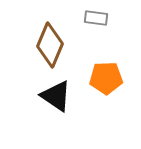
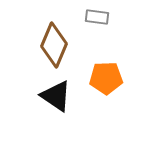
gray rectangle: moved 1 px right, 1 px up
brown diamond: moved 4 px right
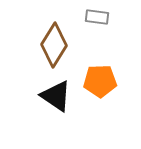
brown diamond: rotated 9 degrees clockwise
orange pentagon: moved 6 px left, 3 px down
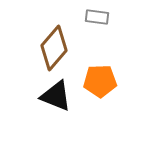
brown diamond: moved 3 px down; rotated 9 degrees clockwise
black triangle: rotated 12 degrees counterclockwise
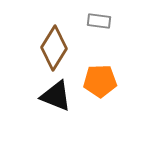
gray rectangle: moved 2 px right, 4 px down
brown diamond: rotated 9 degrees counterclockwise
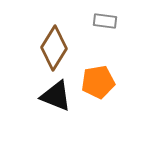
gray rectangle: moved 6 px right
orange pentagon: moved 2 px left, 1 px down; rotated 8 degrees counterclockwise
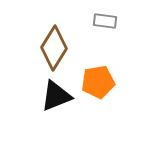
black triangle: rotated 44 degrees counterclockwise
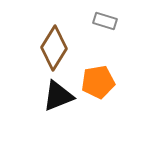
gray rectangle: rotated 10 degrees clockwise
black triangle: moved 2 px right
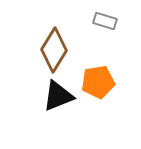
brown diamond: moved 2 px down
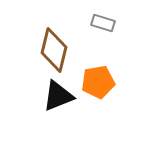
gray rectangle: moved 2 px left, 2 px down
brown diamond: rotated 18 degrees counterclockwise
